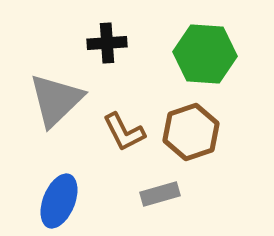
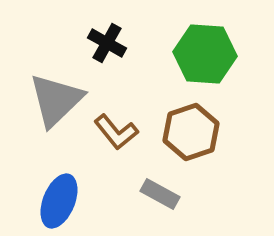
black cross: rotated 33 degrees clockwise
brown L-shape: moved 8 px left; rotated 12 degrees counterclockwise
gray rectangle: rotated 45 degrees clockwise
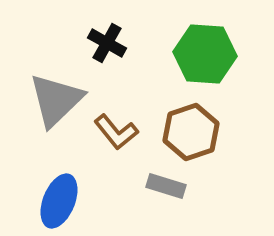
gray rectangle: moved 6 px right, 8 px up; rotated 12 degrees counterclockwise
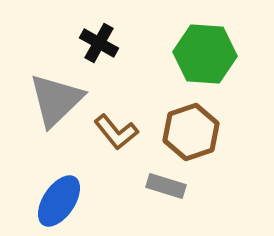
black cross: moved 8 px left
blue ellipse: rotated 12 degrees clockwise
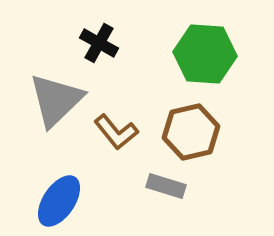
brown hexagon: rotated 6 degrees clockwise
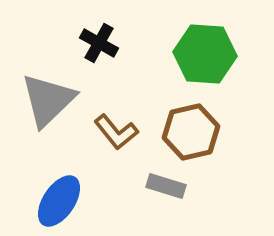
gray triangle: moved 8 px left
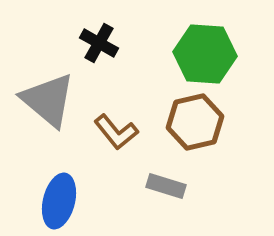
gray triangle: rotated 36 degrees counterclockwise
brown hexagon: moved 4 px right, 10 px up
blue ellipse: rotated 20 degrees counterclockwise
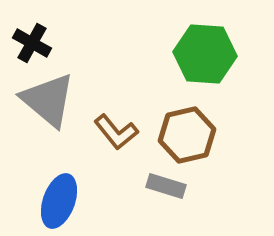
black cross: moved 67 px left
brown hexagon: moved 8 px left, 13 px down
blue ellipse: rotated 6 degrees clockwise
